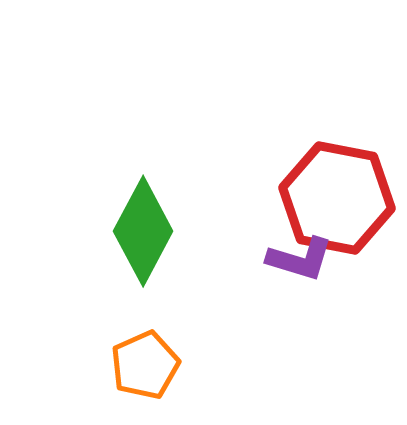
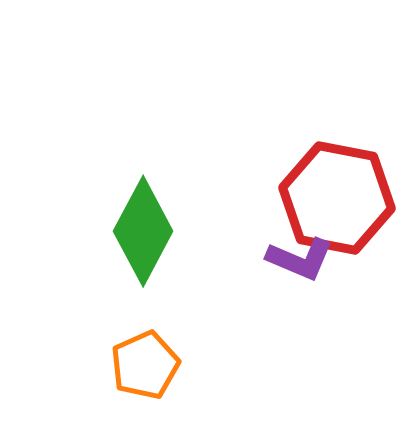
purple L-shape: rotated 6 degrees clockwise
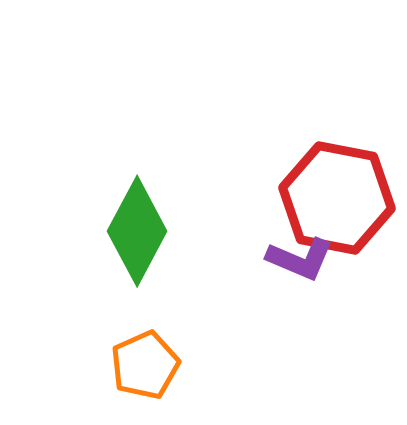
green diamond: moved 6 px left
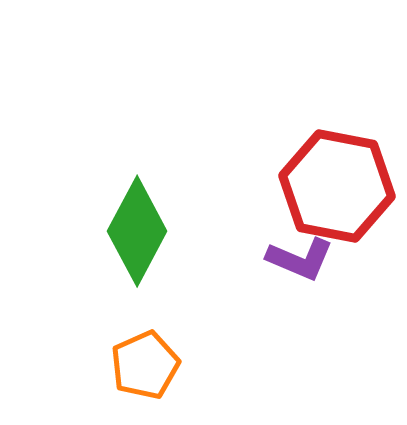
red hexagon: moved 12 px up
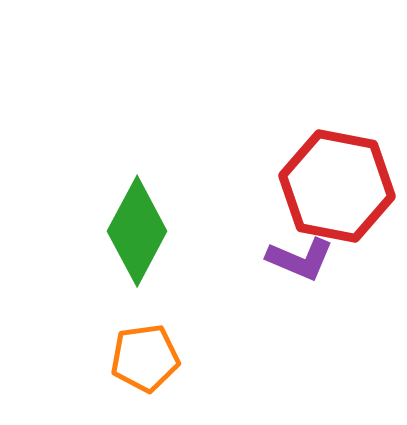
orange pentagon: moved 7 px up; rotated 16 degrees clockwise
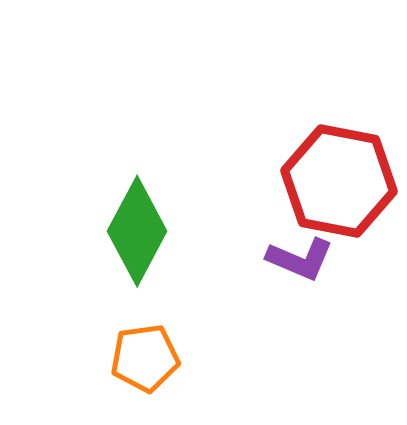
red hexagon: moved 2 px right, 5 px up
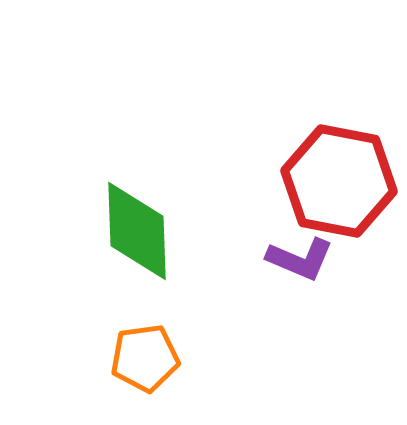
green diamond: rotated 30 degrees counterclockwise
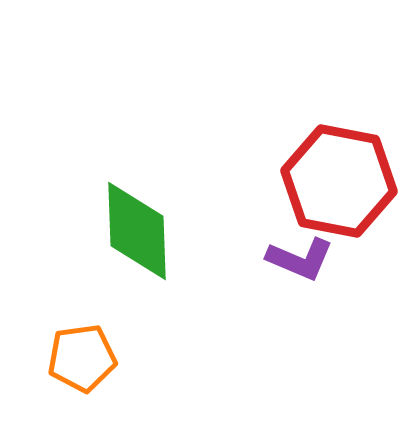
orange pentagon: moved 63 px left
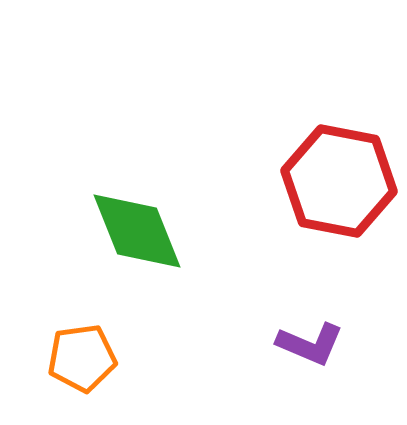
green diamond: rotated 20 degrees counterclockwise
purple L-shape: moved 10 px right, 85 px down
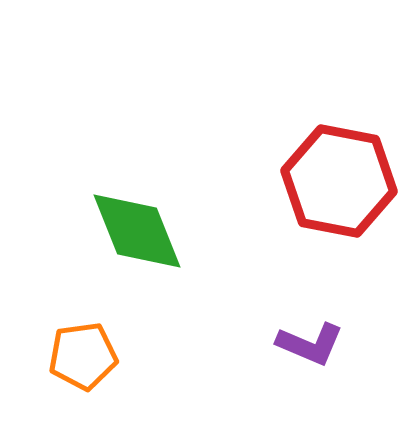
orange pentagon: moved 1 px right, 2 px up
